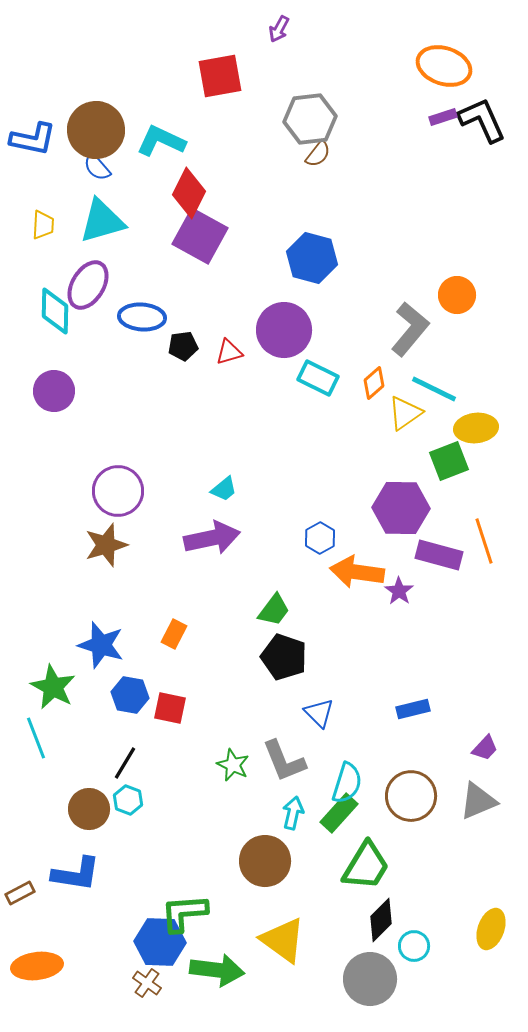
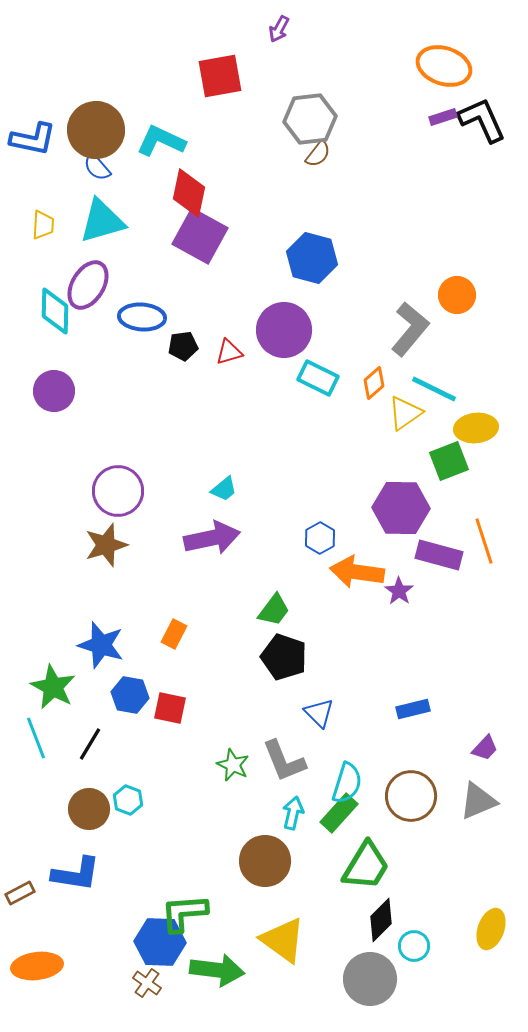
red diamond at (189, 193): rotated 15 degrees counterclockwise
black line at (125, 763): moved 35 px left, 19 px up
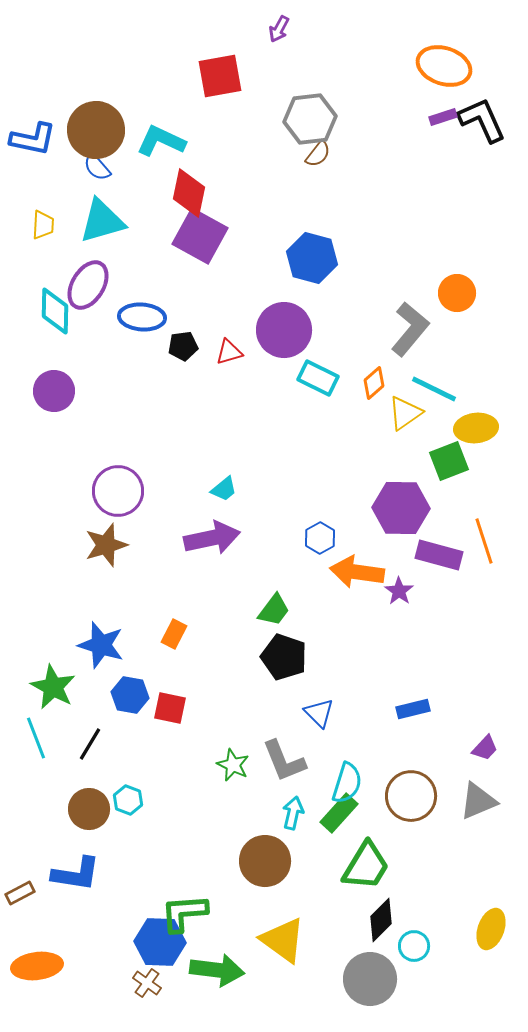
orange circle at (457, 295): moved 2 px up
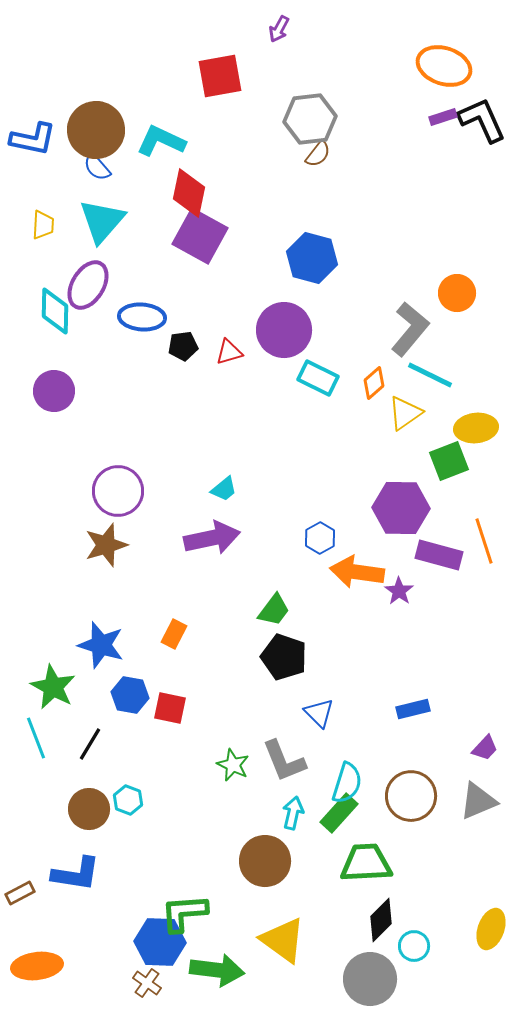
cyan triangle at (102, 221): rotated 33 degrees counterclockwise
cyan line at (434, 389): moved 4 px left, 14 px up
green trapezoid at (366, 866): moved 3 px up; rotated 124 degrees counterclockwise
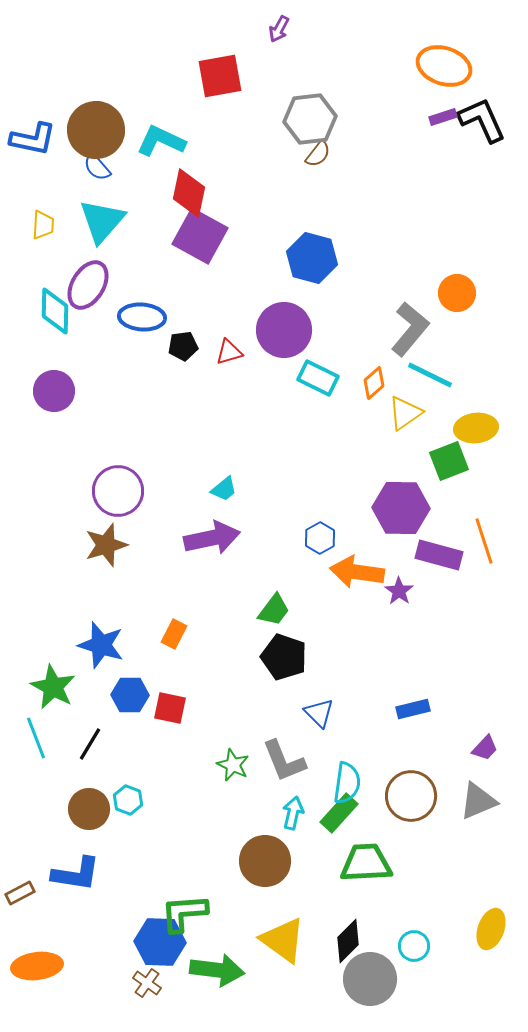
blue hexagon at (130, 695): rotated 9 degrees counterclockwise
cyan semicircle at (347, 783): rotated 9 degrees counterclockwise
black diamond at (381, 920): moved 33 px left, 21 px down
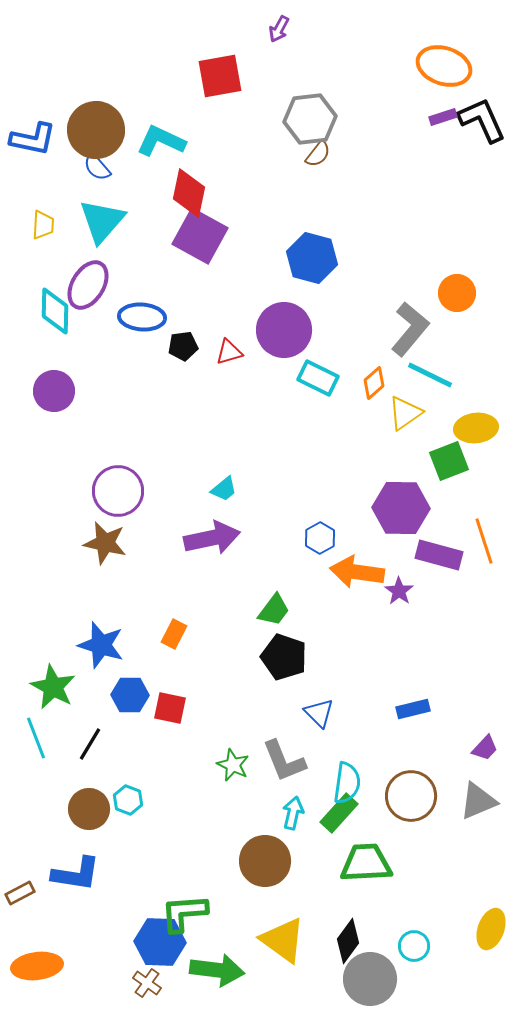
brown star at (106, 545): moved 1 px left, 2 px up; rotated 30 degrees clockwise
black diamond at (348, 941): rotated 9 degrees counterclockwise
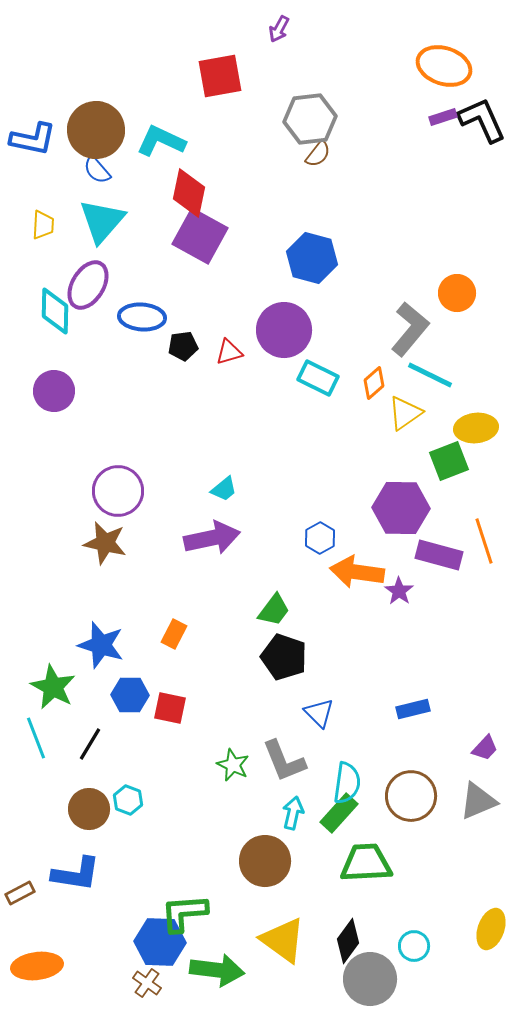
blue semicircle at (97, 167): moved 3 px down
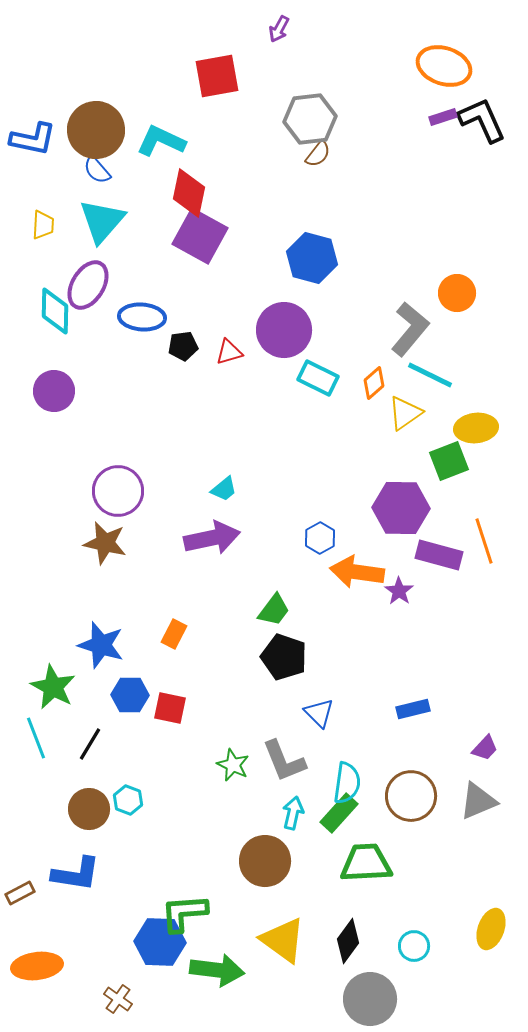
red square at (220, 76): moved 3 px left
gray circle at (370, 979): moved 20 px down
brown cross at (147, 983): moved 29 px left, 16 px down
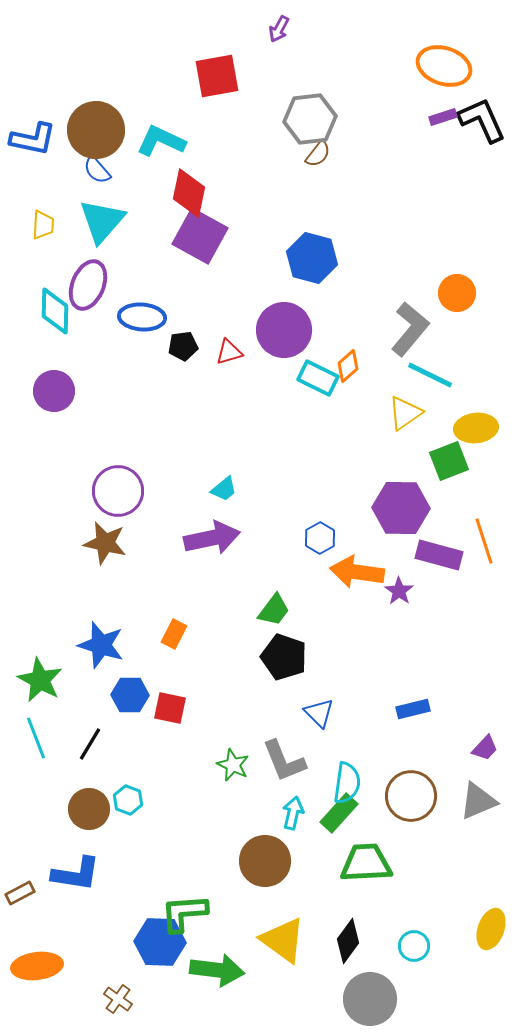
purple ellipse at (88, 285): rotated 9 degrees counterclockwise
orange diamond at (374, 383): moved 26 px left, 17 px up
green star at (53, 687): moved 13 px left, 7 px up
